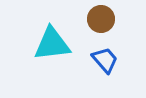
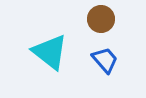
cyan triangle: moved 2 px left, 8 px down; rotated 45 degrees clockwise
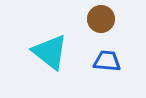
blue trapezoid: moved 2 px right, 1 px down; rotated 44 degrees counterclockwise
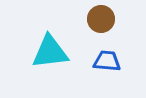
cyan triangle: rotated 45 degrees counterclockwise
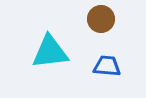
blue trapezoid: moved 5 px down
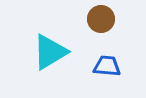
cyan triangle: rotated 24 degrees counterclockwise
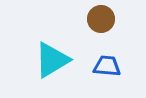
cyan triangle: moved 2 px right, 8 px down
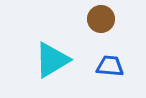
blue trapezoid: moved 3 px right
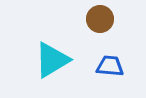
brown circle: moved 1 px left
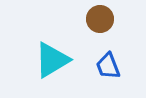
blue trapezoid: moved 2 px left; rotated 116 degrees counterclockwise
